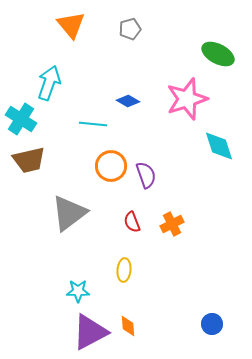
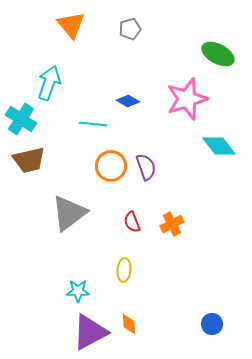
cyan diamond: rotated 20 degrees counterclockwise
purple semicircle: moved 8 px up
orange diamond: moved 1 px right, 2 px up
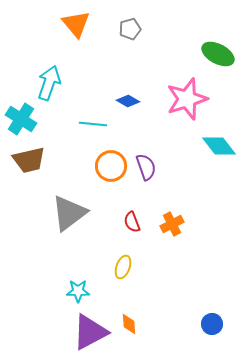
orange triangle: moved 5 px right, 1 px up
yellow ellipse: moved 1 px left, 3 px up; rotated 15 degrees clockwise
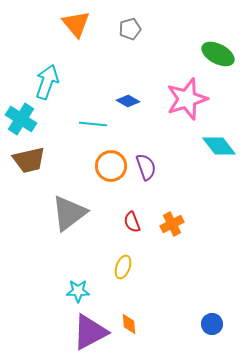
cyan arrow: moved 2 px left, 1 px up
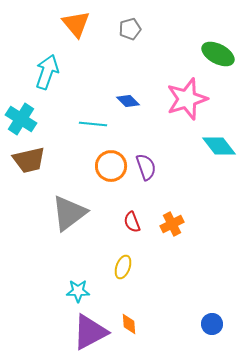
cyan arrow: moved 10 px up
blue diamond: rotated 15 degrees clockwise
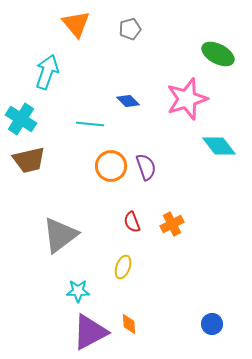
cyan line: moved 3 px left
gray triangle: moved 9 px left, 22 px down
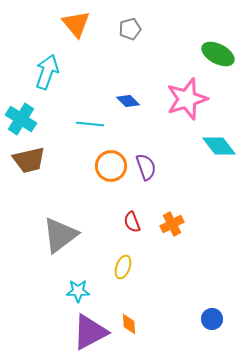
blue circle: moved 5 px up
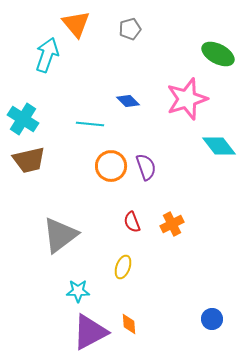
cyan arrow: moved 17 px up
cyan cross: moved 2 px right
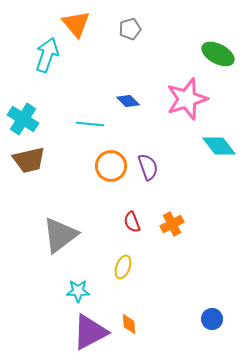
purple semicircle: moved 2 px right
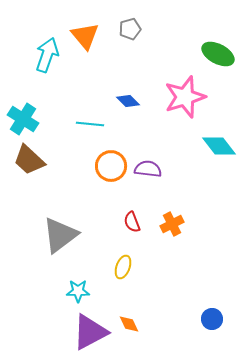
orange triangle: moved 9 px right, 12 px down
pink star: moved 2 px left, 2 px up
brown trapezoid: rotated 56 degrees clockwise
purple semicircle: moved 2 px down; rotated 64 degrees counterclockwise
orange diamond: rotated 20 degrees counterclockwise
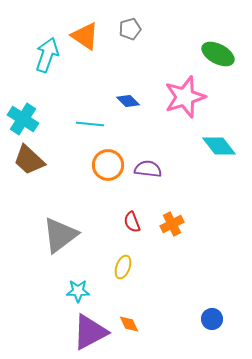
orange triangle: rotated 16 degrees counterclockwise
orange circle: moved 3 px left, 1 px up
